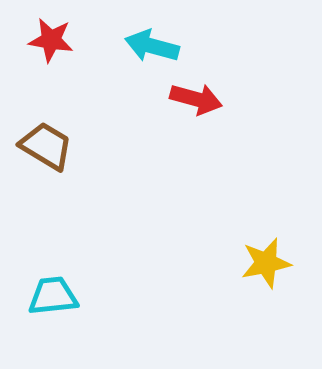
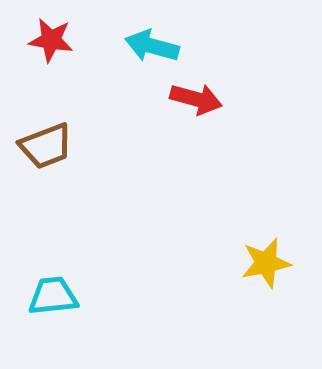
brown trapezoid: rotated 128 degrees clockwise
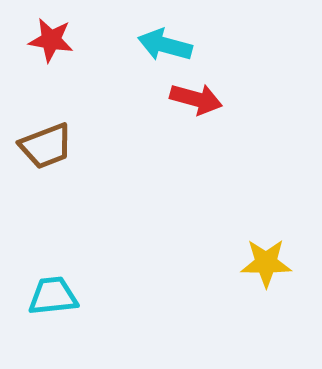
cyan arrow: moved 13 px right, 1 px up
yellow star: rotated 12 degrees clockwise
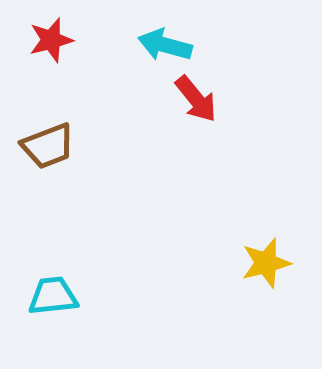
red star: rotated 24 degrees counterclockwise
red arrow: rotated 36 degrees clockwise
brown trapezoid: moved 2 px right
yellow star: rotated 15 degrees counterclockwise
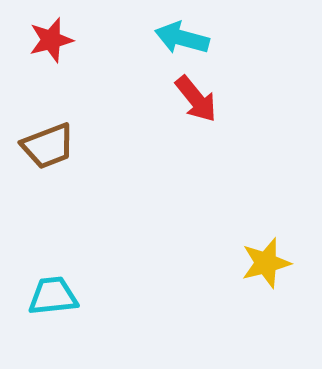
cyan arrow: moved 17 px right, 7 px up
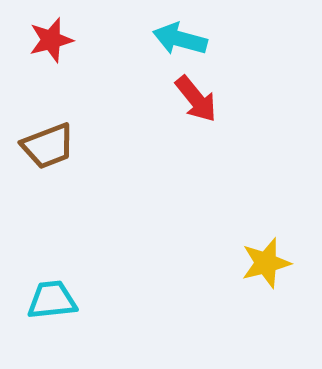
cyan arrow: moved 2 px left, 1 px down
cyan trapezoid: moved 1 px left, 4 px down
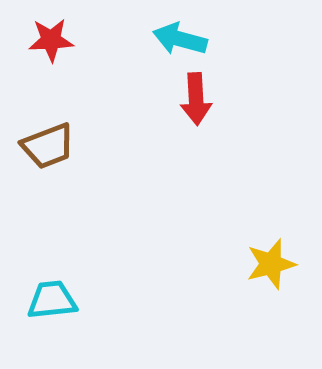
red star: rotated 12 degrees clockwise
red arrow: rotated 36 degrees clockwise
yellow star: moved 5 px right, 1 px down
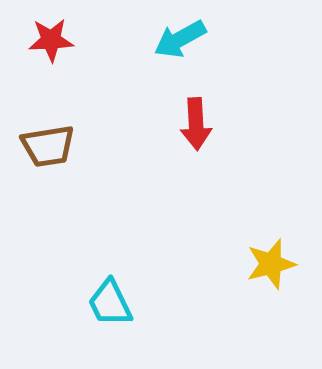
cyan arrow: rotated 44 degrees counterclockwise
red arrow: moved 25 px down
brown trapezoid: rotated 12 degrees clockwise
cyan trapezoid: moved 58 px right, 3 px down; rotated 110 degrees counterclockwise
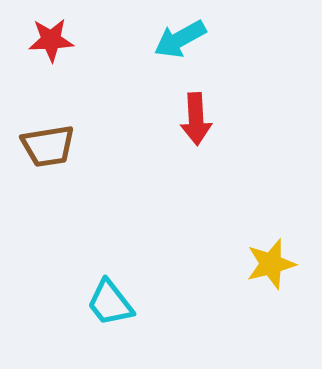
red arrow: moved 5 px up
cyan trapezoid: rotated 12 degrees counterclockwise
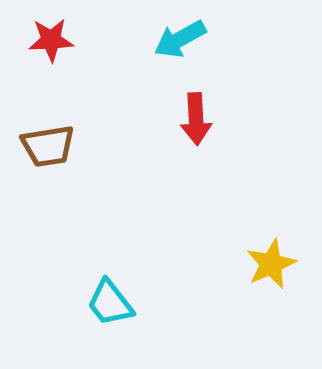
yellow star: rotated 9 degrees counterclockwise
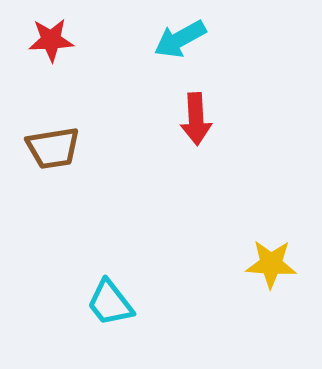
brown trapezoid: moved 5 px right, 2 px down
yellow star: rotated 27 degrees clockwise
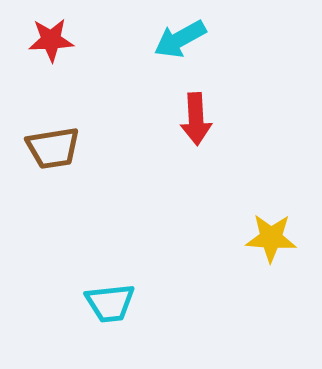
yellow star: moved 26 px up
cyan trapezoid: rotated 58 degrees counterclockwise
